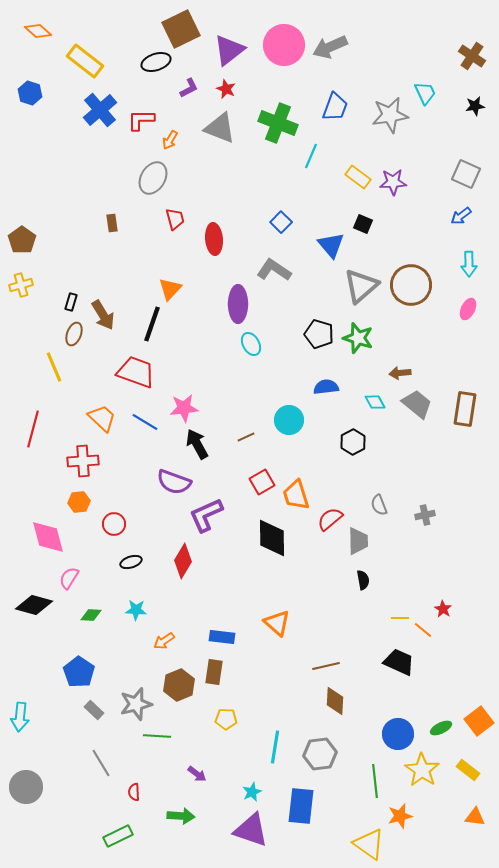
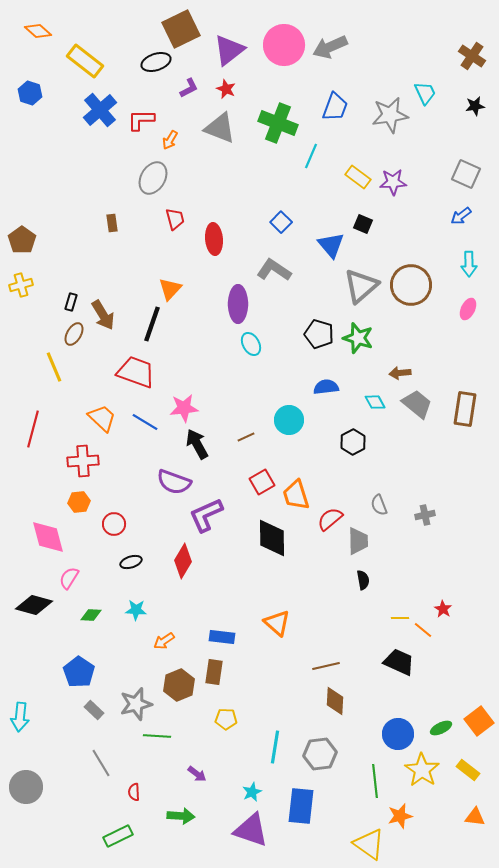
brown ellipse at (74, 334): rotated 10 degrees clockwise
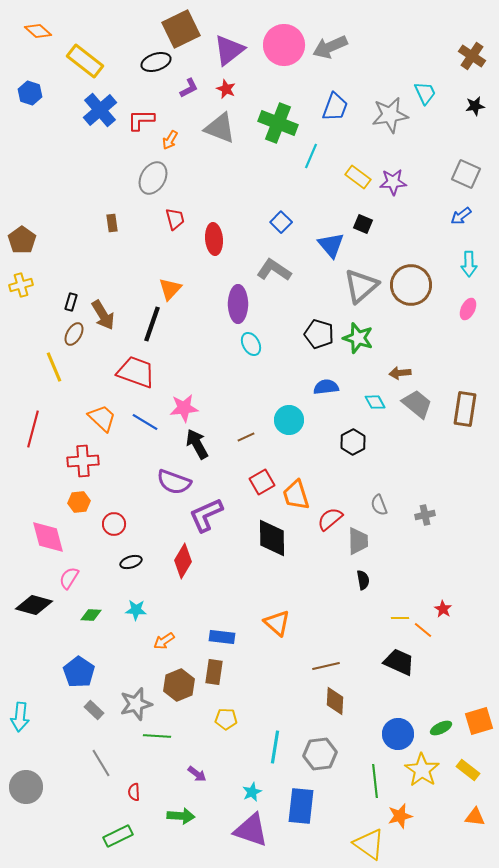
orange square at (479, 721): rotated 20 degrees clockwise
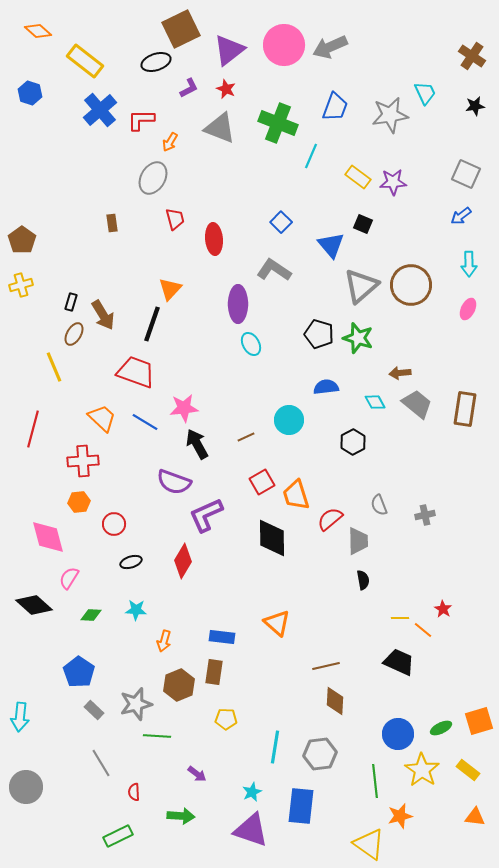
orange arrow at (170, 140): moved 2 px down
black diamond at (34, 605): rotated 27 degrees clockwise
orange arrow at (164, 641): rotated 40 degrees counterclockwise
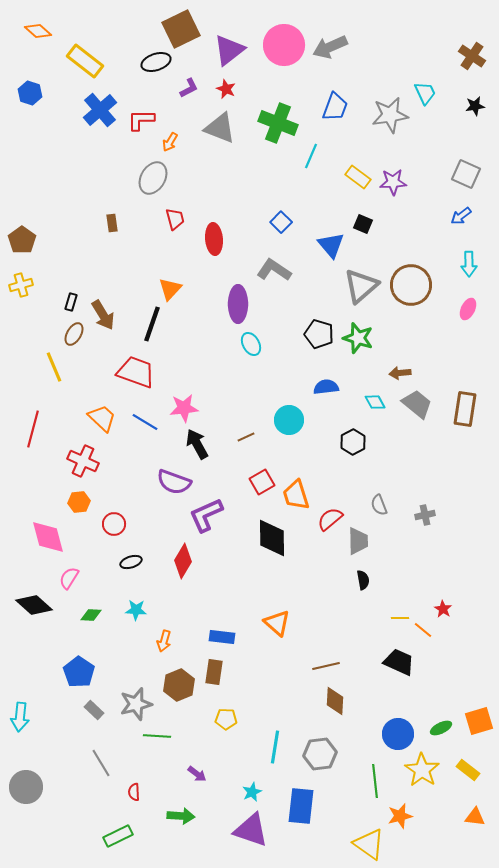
red cross at (83, 461): rotated 28 degrees clockwise
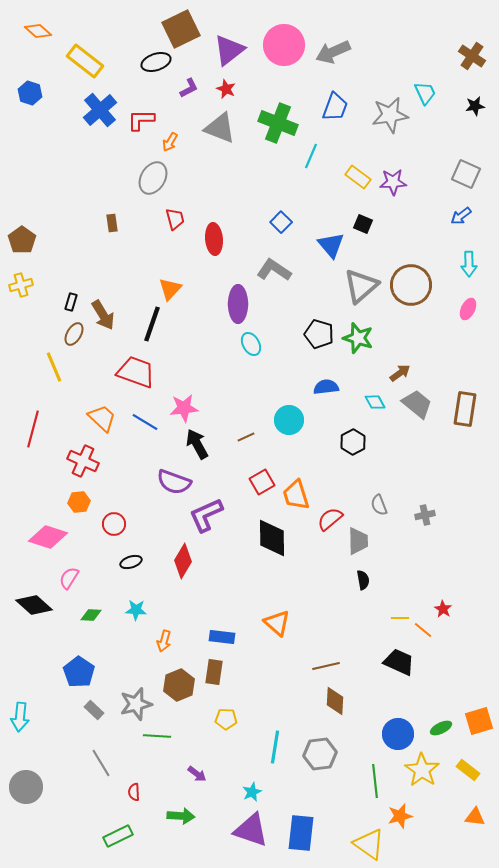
gray arrow at (330, 47): moved 3 px right, 5 px down
brown arrow at (400, 373): rotated 150 degrees clockwise
pink diamond at (48, 537): rotated 57 degrees counterclockwise
blue rectangle at (301, 806): moved 27 px down
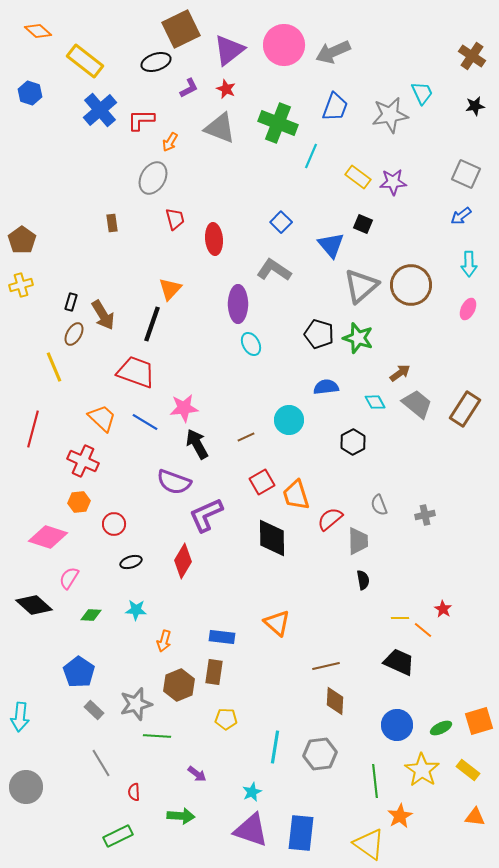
cyan trapezoid at (425, 93): moved 3 px left
brown rectangle at (465, 409): rotated 24 degrees clockwise
blue circle at (398, 734): moved 1 px left, 9 px up
orange star at (400, 816): rotated 15 degrees counterclockwise
